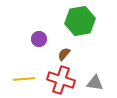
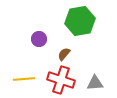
gray triangle: rotated 12 degrees counterclockwise
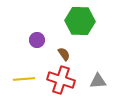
green hexagon: rotated 12 degrees clockwise
purple circle: moved 2 px left, 1 px down
brown semicircle: rotated 104 degrees clockwise
gray triangle: moved 3 px right, 2 px up
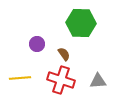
green hexagon: moved 1 px right, 2 px down
purple circle: moved 4 px down
yellow line: moved 4 px left, 1 px up
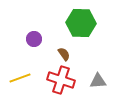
purple circle: moved 3 px left, 5 px up
yellow line: rotated 15 degrees counterclockwise
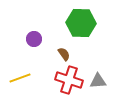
red cross: moved 8 px right
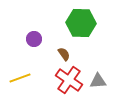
red cross: rotated 16 degrees clockwise
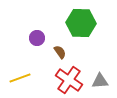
purple circle: moved 3 px right, 1 px up
brown semicircle: moved 4 px left, 2 px up
gray triangle: moved 2 px right
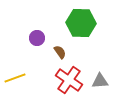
yellow line: moved 5 px left
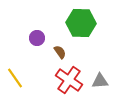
yellow line: rotated 75 degrees clockwise
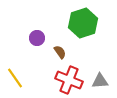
green hexagon: moved 2 px right; rotated 20 degrees counterclockwise
red cross: rotated 12 degrees counterclockwise
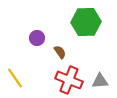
green hexagon: moved 3 px right, 1 px up; rotated 16 degrees clockwise
